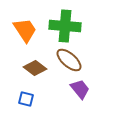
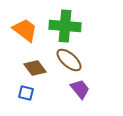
orange trapezoid: rotated 20 degrees counterclockwise
brown diamond: rotated 15 degrees clockwise
blue square: moved 6 px up
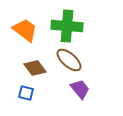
green cross: moved 2 px right
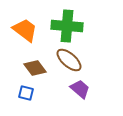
purple trapezoid: rotated 10 degrees counterclockwise
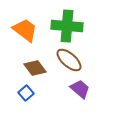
blue square: rotated 35 degrees clockwise
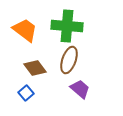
brown ellipse: rotated 68 degrees clockwise
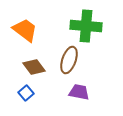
green cross: moved 19 px right
brown diamond: moved 1 px left, 1 px up
purple trapezoid: moved 1 px left, 3 px down; rotated 30 degrees counterclockwise
